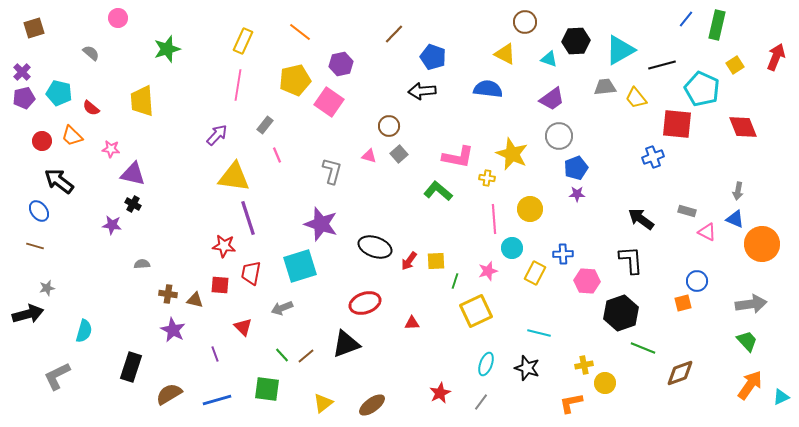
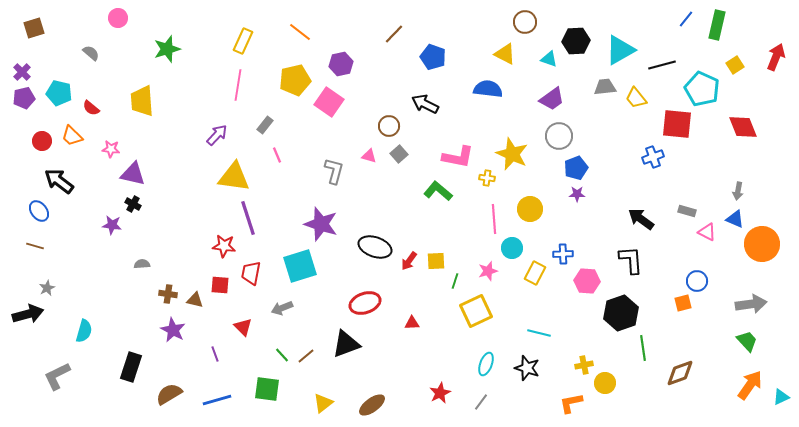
black arrow at (422, 91): moved 3 px right, 13 px down; rotated 32 degrees clockwise
gray L-shape at (332, 171): moved 2 px right
gray star at (47, 288): rotated 14 degrees counterclockwise
green line at (643, 348): rotated 60 degrees clockwise
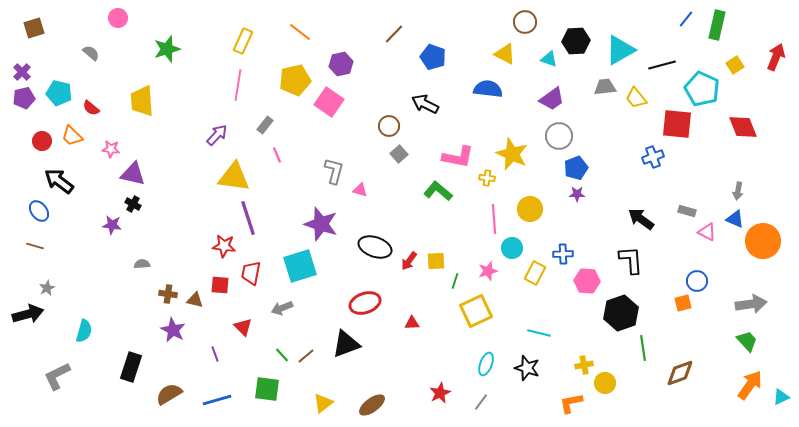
pink triangle at (369, 156): moved 9 px left, 34 px down
orange circle at (762, 244): moved 1 px right, 3 px up
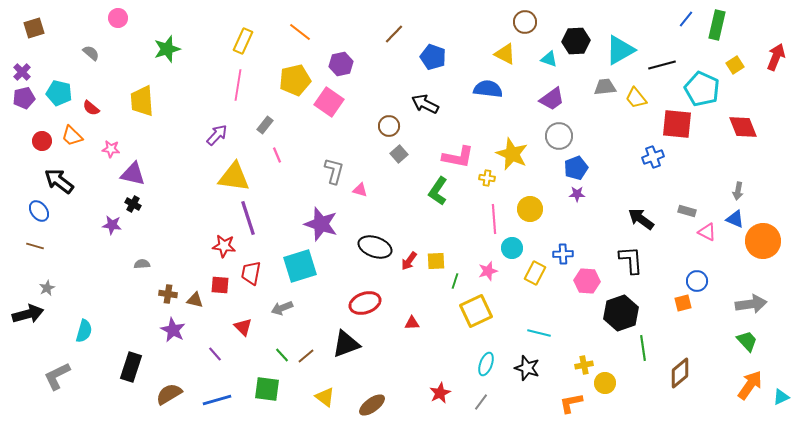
green L-shape at (438, 191): rotated 96 degrees counterclockwise
purple line at (215, 354): rotated 21 degrees counterclockwise
brown diamond at (680, 373): rotated 20 degrees counterclockwise
yellow triangle at (323, 403): moved 2 px right, 6 px up; rotated 45 degrees counterclockwise
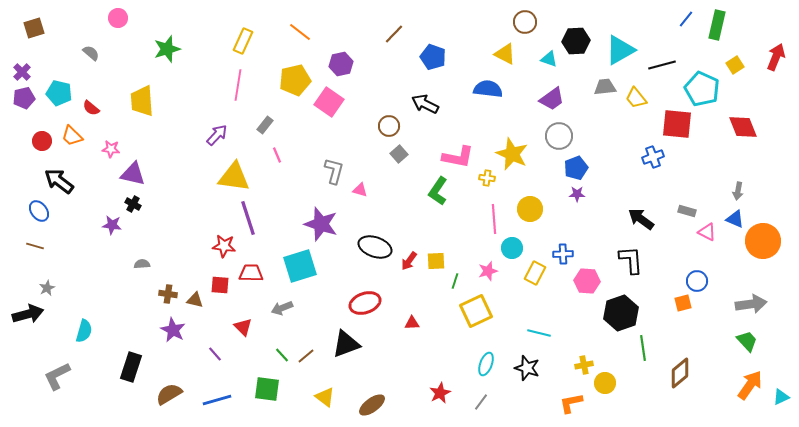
red trapezoid at (251, 273): rotated 80 degrees clockwise
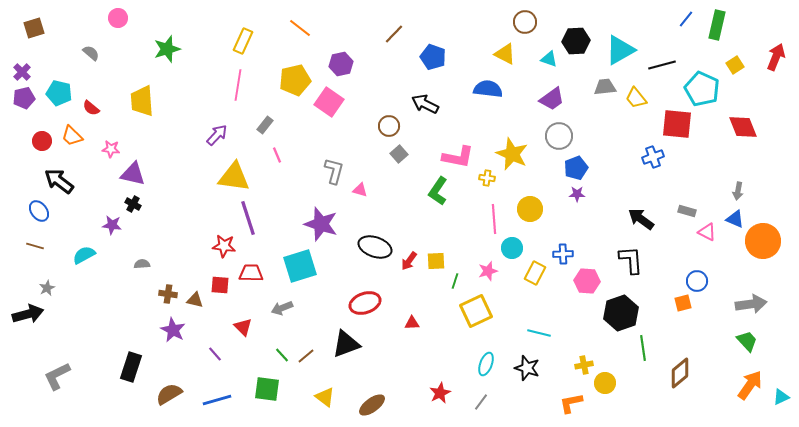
orange line at (300, 32): moved 4 px up
cyan semicircle at (84, 331): moved 76 px up; rotated 135 degrees counterclockwise
